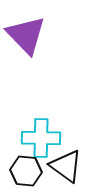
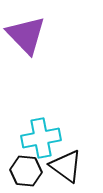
cyan cross: rotated 12 degrees counterclockwise
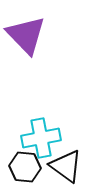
black hexagon: moved 1 px left, 4 px up
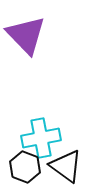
black hexagon: rotated 16 degrees clockwise
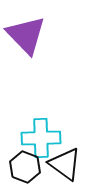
cyan cross: rotated 9 degrees clockwise
black triangle: moved 1 px left, 2 px up
